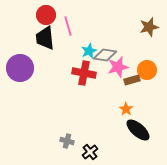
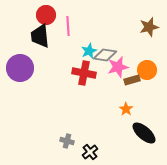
pink line: rotated 12 degrees clockwise
black trapezoid: moved 5 px left, 2 px up
black ellipse: moved 6 px right, 3 px down
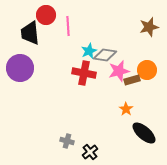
black trapezoid: moved 10 px left, 3 px up
pink star: moved 1 px right, 4 px down
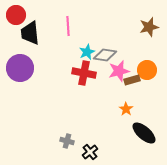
red circle: moved 30 px left
cyan star: moved 2 px left, 1 px down
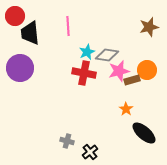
red circle: moved 1 px left, 1 px down
gray diamond: moved 2 px right
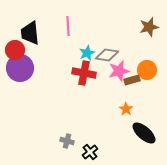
red circle: moved 34 px down
cyan star: moved 1 px down
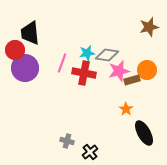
pink line: moved 6 px left, 37 px down; rotated 24 degrees clockwise
cyan star: rotated 14 degrees clockwise
purple circle: moved 5 px right
black ellipse: rotated 20 degrees clockwise
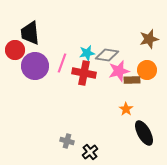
brown star: moved 12 px down
purple circle: moved 10 px right, 2 px up
brown rectangle: rotated 14 degrees clockwise
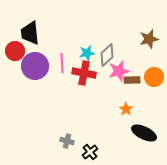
red circle: moved 1 px down
gray diamond: rotated 50 degrees counterclockwise
pink line: rotated 24 degrees counterclockwise
orange circle: moved 7 px right, 7 px down
black ellipse: rotated 35 degrees counterclockwise
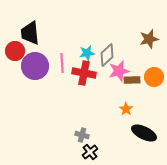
gray cross: moved 15 px right, 6 px up
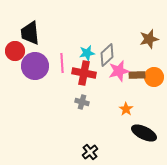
brown rectangle: moved 5 px right, 5 px up
gray cross: moved 33 px up
